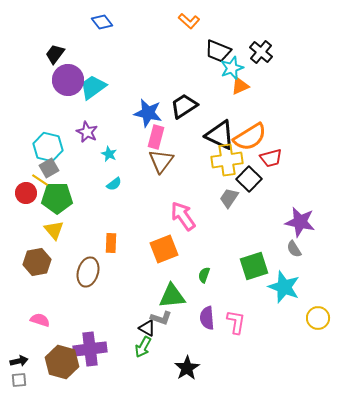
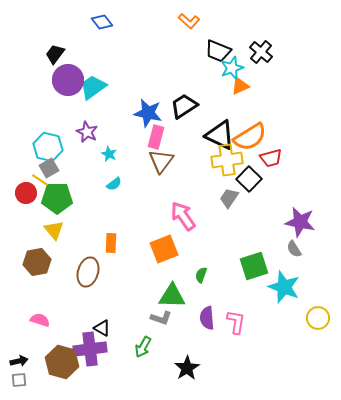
green semicircle at (204, 275): moved 3 px left
green triangle at (172, 296): rotated 8 degrees clockwise
black triangle at (147, 328): moved 45 px left
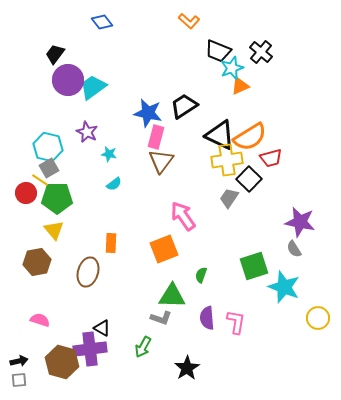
cyan star at (109, 154): rotated 14 degrees counterclockwise
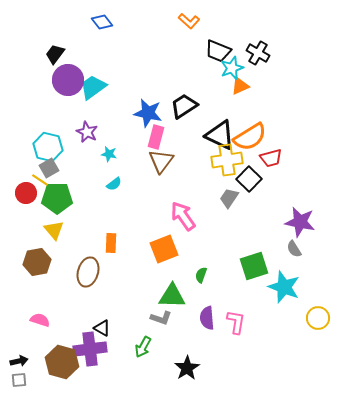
black cross at (261, 52): moved 3 px left, 1 px down; rotated 10 degrees counterclockwise
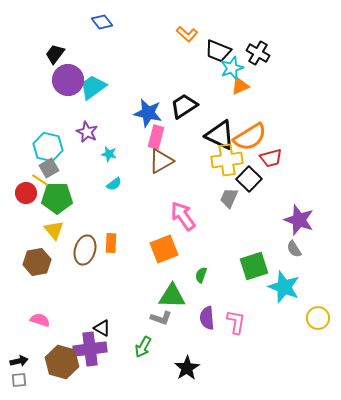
orange L-shape at (189, 21): moved 2 px left, 13 px down
brown triangle at (161, 161): rotated 24 degrees clockwise
gray trapezoid at (229, 198): rotated 10 degrees counterclockwise
purple star at (300, 222): moved 1 px left, 2 px up; rotated 8 degrees clockwise
brown ellipse at (88, 272): moved 3 px left, 22 px up
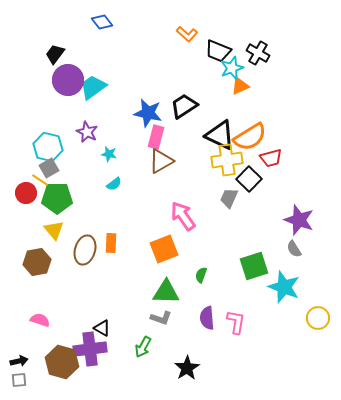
green triangle at (172, 296): moved 6 px left, 4 px up
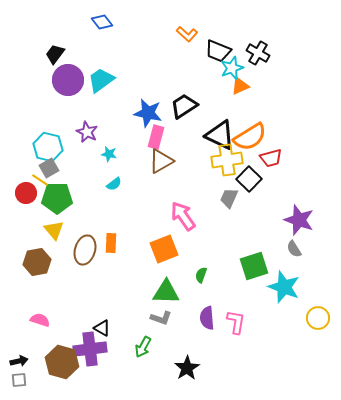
cyan trapezoid at (93, 87): moved 8 px right, 7 px up
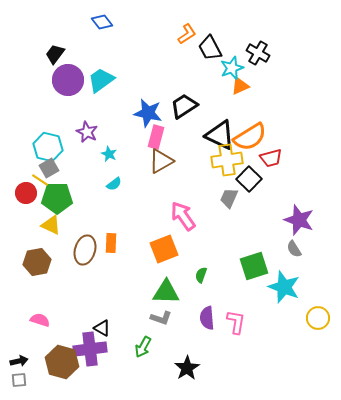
orange L-shape at (187, 34): rotated 75 degrees counterclockwise
black trapezoid at (218, 51): moved 8 px left, 3 px up; rotated 40 degrees clockwise
cyan star at (109, 154): rotated 14 degrees clockwise
yellow triangle at (54, 230): moved 3 px left, 5 px up; rotated 25 degrees counterclockwise
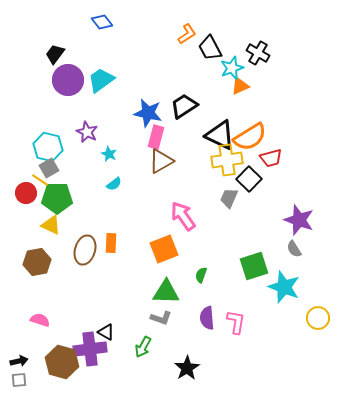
black triangle at (102, 328): moved 4 px right, 4 px down
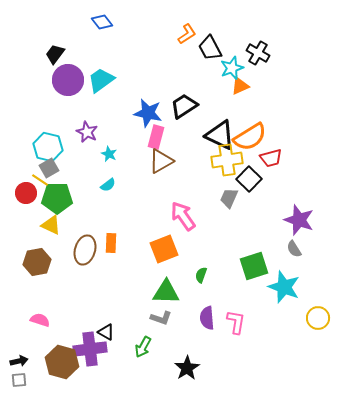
cyan semicircle at (114, 184): moved 6 px left, 1 px down
